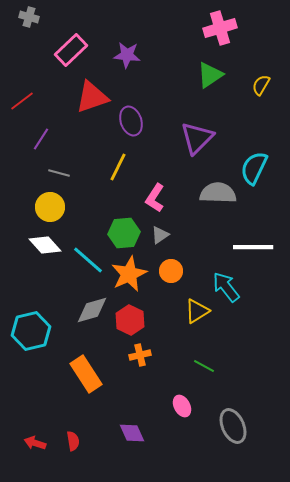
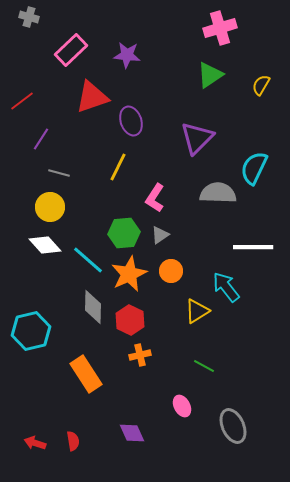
gray diamond: moved 1 px right, 3 px up; rotated 72 degrees counterclockwise
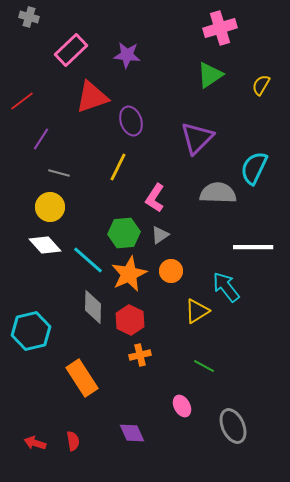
orange rectangle: moved 4 px left, 4 px down
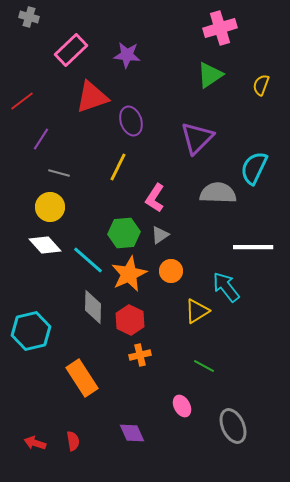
yellow semicircle: rotated 10 degrees counterclockwise
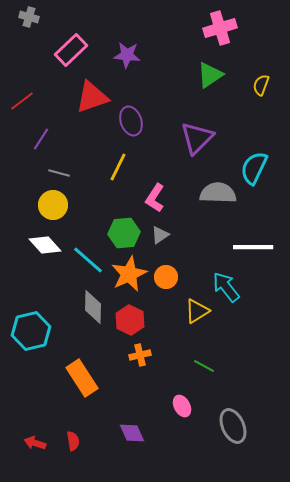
yellow circle: moved 3 px right, 2 px up
orange circle: moved 5 px left, 6 px down
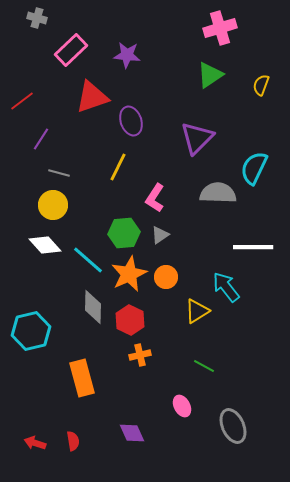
gray cross: moved 8 px right, 1 px down
orange rectangle: rotated 18 degrees clockwise
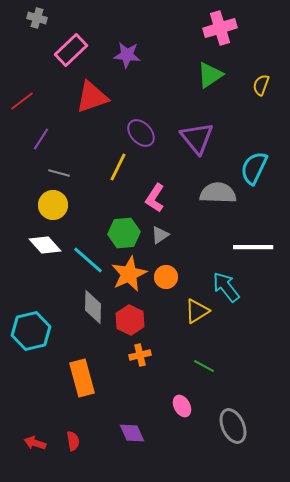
purple ellipse: moved 10 px right, 12 px down; rotated 24 degrees counterclockwise
purple triangle: rotated 24 degrees counterclockwise
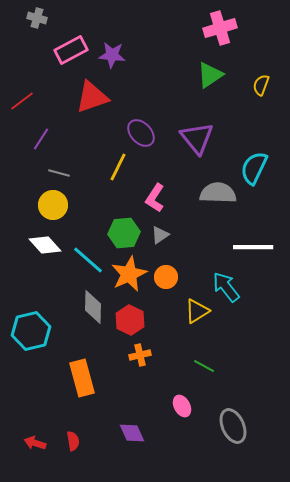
pink rectangle: rotated 16 degrees clockwise
purple star: moved 15 px left
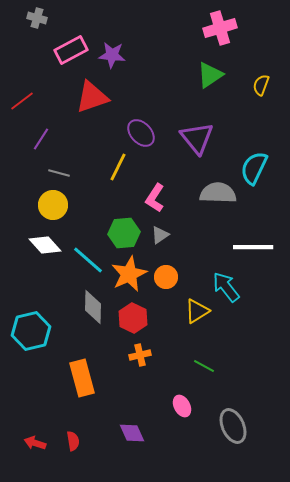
red hexagon: moved 3 px right, 2 px up
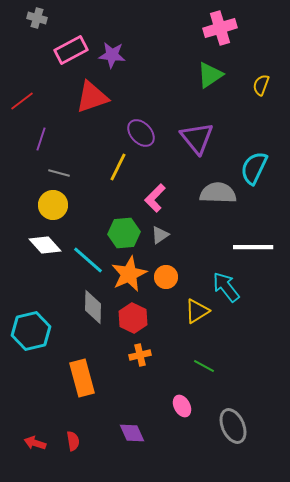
purple line: rotated 15 degrees counterclockwise
pink L-shape: rotated 12 degrees clockwise
